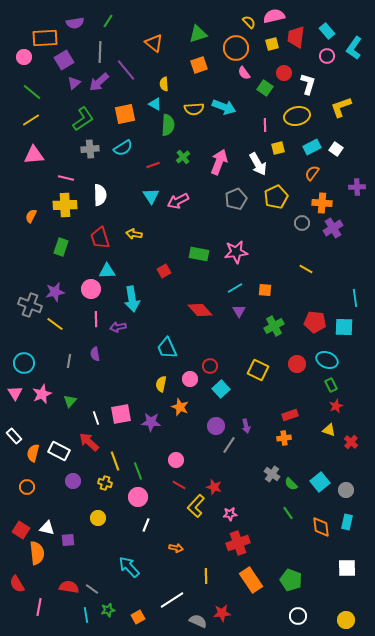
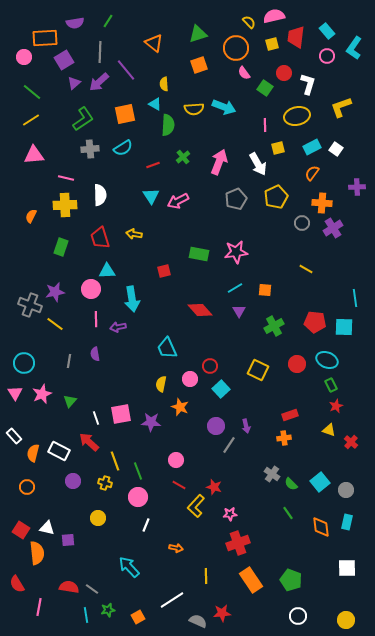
red square at (164, 271): rotated 16 degrees clockwise
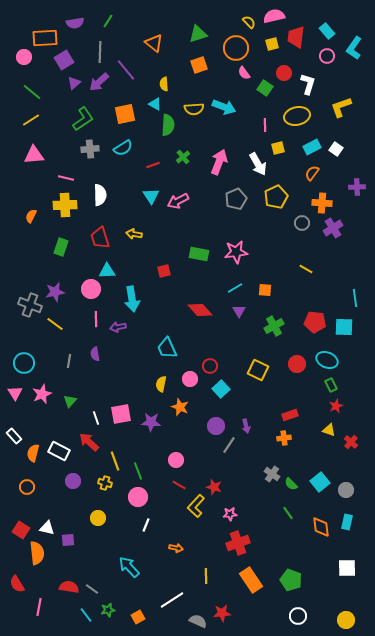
cyan line at (86, 615): rotated 28 degrees counterclockwise
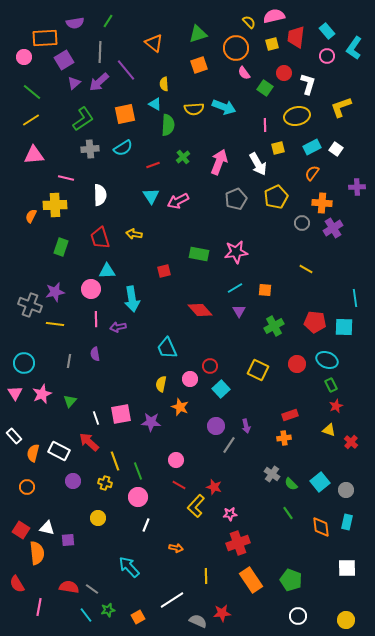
yellow cross at (65, 205): moved 10 px left
yellow line at (55, 324): rotated 30 degrees counterclockwise
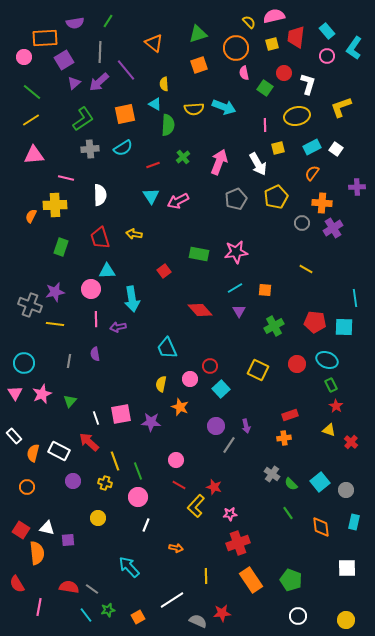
pink semicircle at (244, 73): rotated 24 degrees clockwise
red square at (164, 271): rotated 24 degrees counterclockwise
red star at (336, 406): rotated 16 degrees counterclockwise
cyan rectangle at (347, 522): moved 7 px right
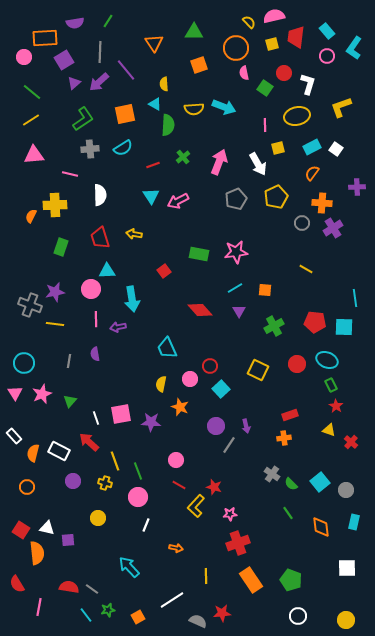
green triangle at (198, 34): moved 4 px left, 2 px up; rotated 18 degrees clockwise
orange triangle at (154, 43): rotated 18 degrees clockwise
pink line at (66, 178): moved 4 px right, 4 px up
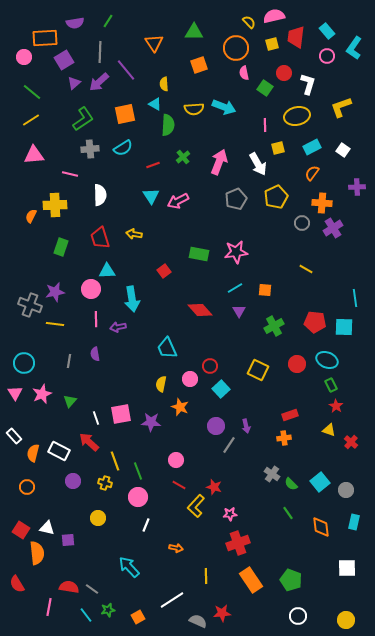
white square at (336, 149): moved 7 px right, 1 px down
pink line at (39, 607): moved 10 px right
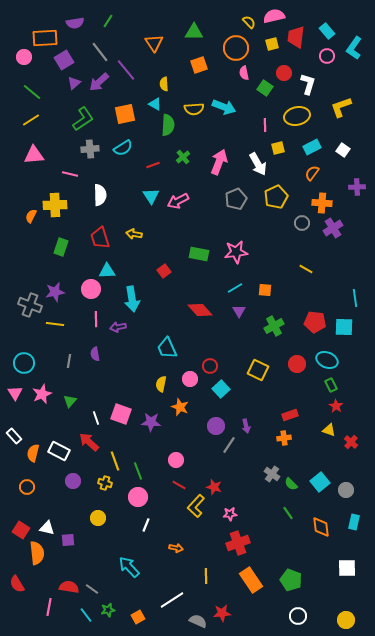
gray line at (100, 52): rotated 40 degrees counterclockwise
pink square at (121, 414): rotated 30 degrees clockwise
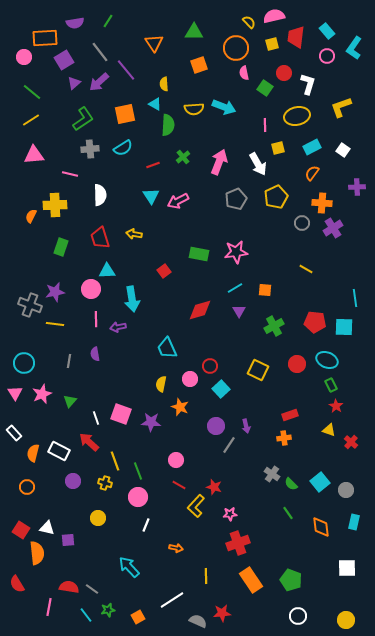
red diamond at (200, 310): rotated 65 degrees counterclockwise
white rectangle at (14, 436): moved 3 px up
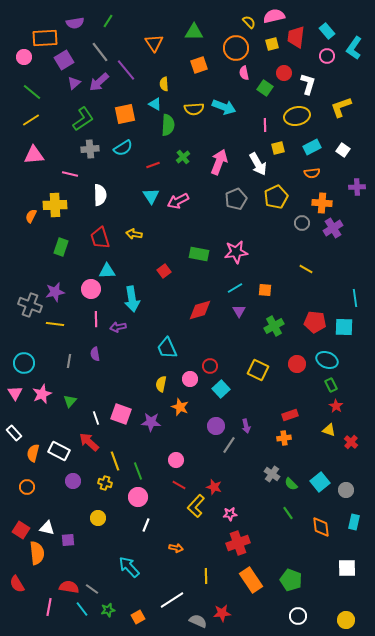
orange semicircle at (312, 173): rotated 133 degrees counterclockwise
cyan line at (86, 615): moved 4 px left, 6 px up
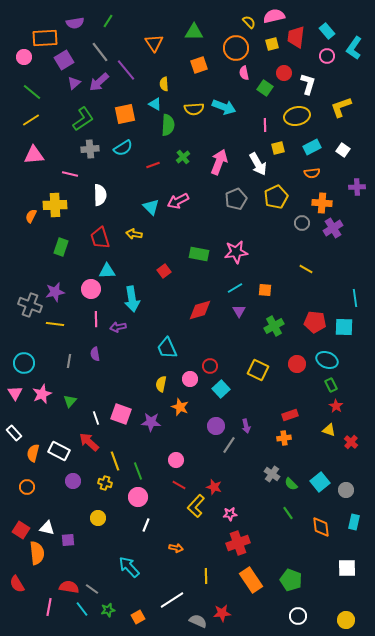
cyan triangle at (151, 196): moved 11 px down; rotated 12 degrees counterclockwise
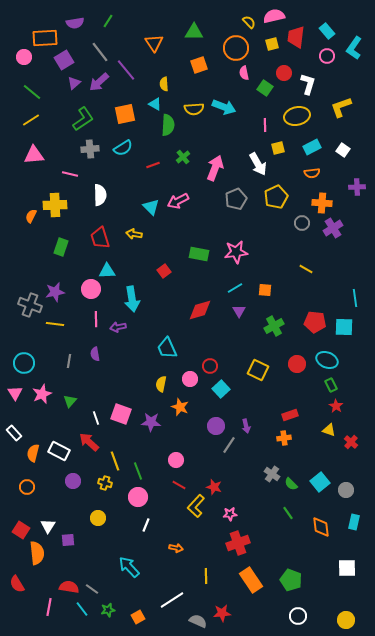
pink arrow at (219, 162): moved 4 px left, 6 px down
white triangle at (47, 528): moved 1 px right, 2 px up; rotated 49 degrees clockwise
